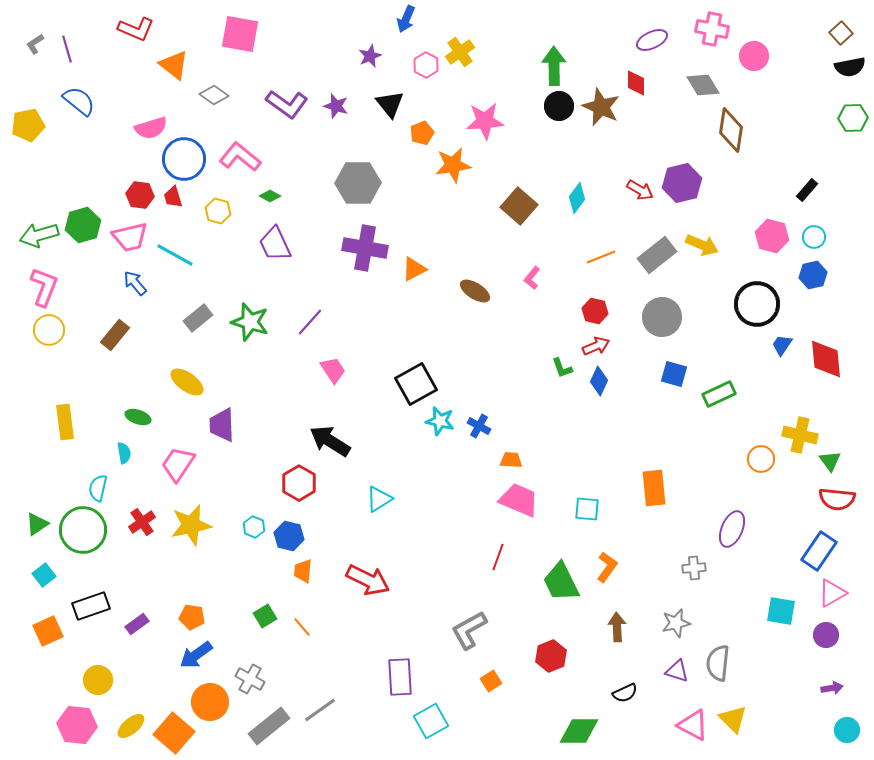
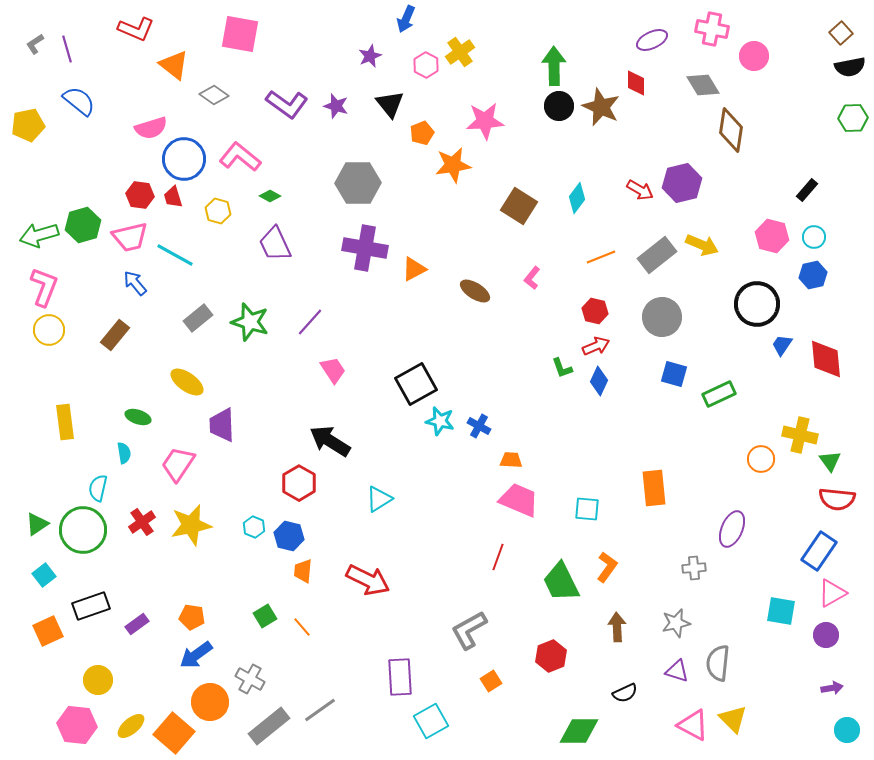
brown square at (519, 206): rotated 9 degrees counterclockwise
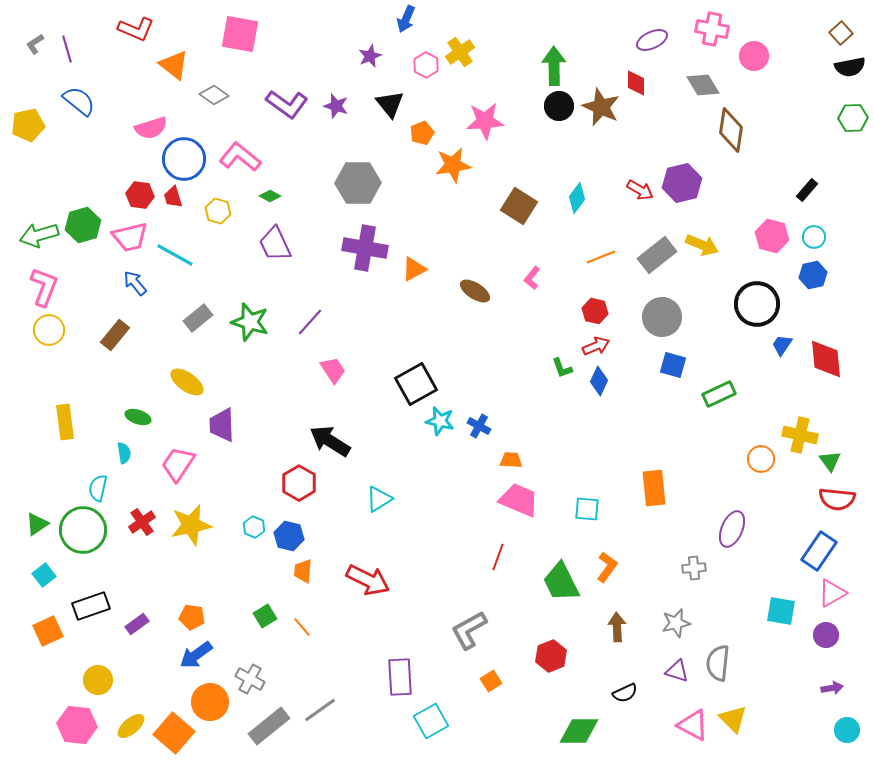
blue square at (674, 374): moved 1 px left, 9 px up
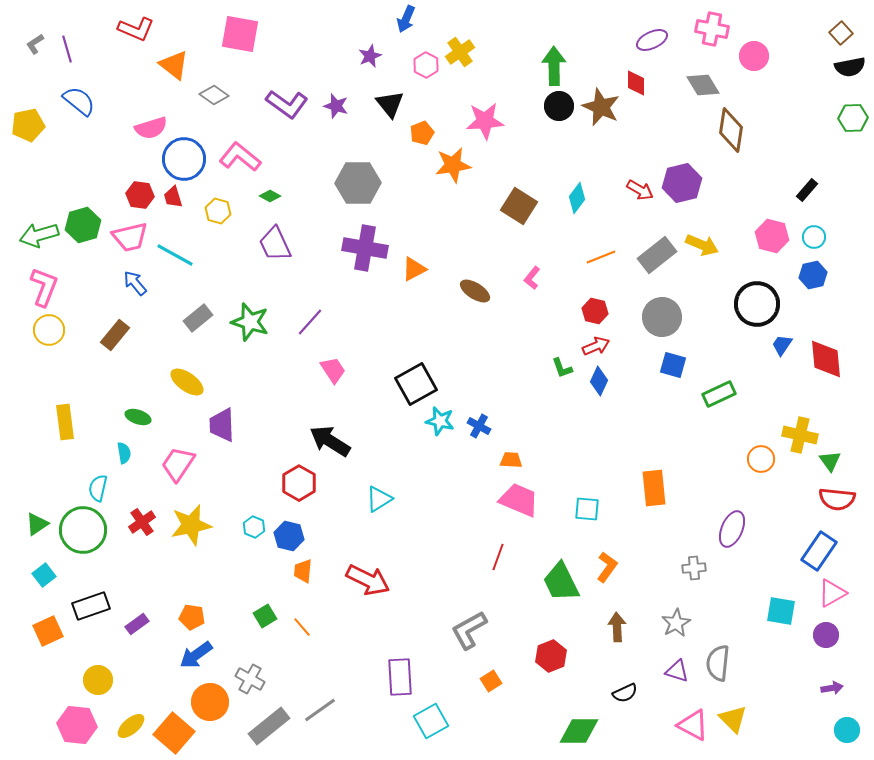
gray star at (676, 623): rotated 16 degrees counterclockwise
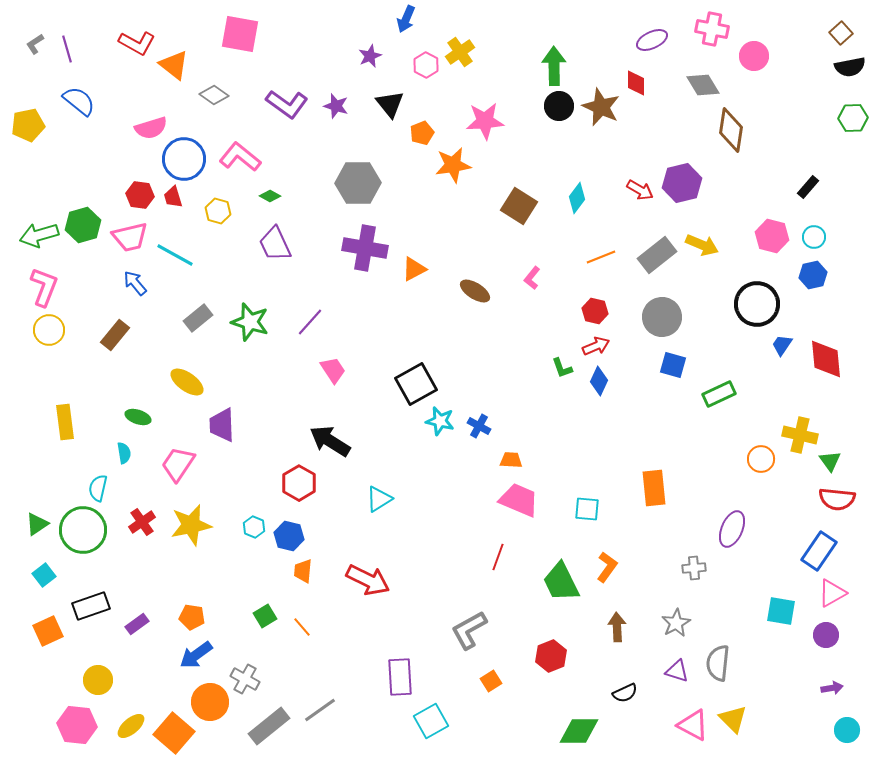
red L-shape at (136, 29): moved 1 px right, 14 px down; rotated 6 degrees clockwise
black rectangle at (807, 190): moved 1 px right, 3 px up
gray cross at (250, 679): moved 5 px left
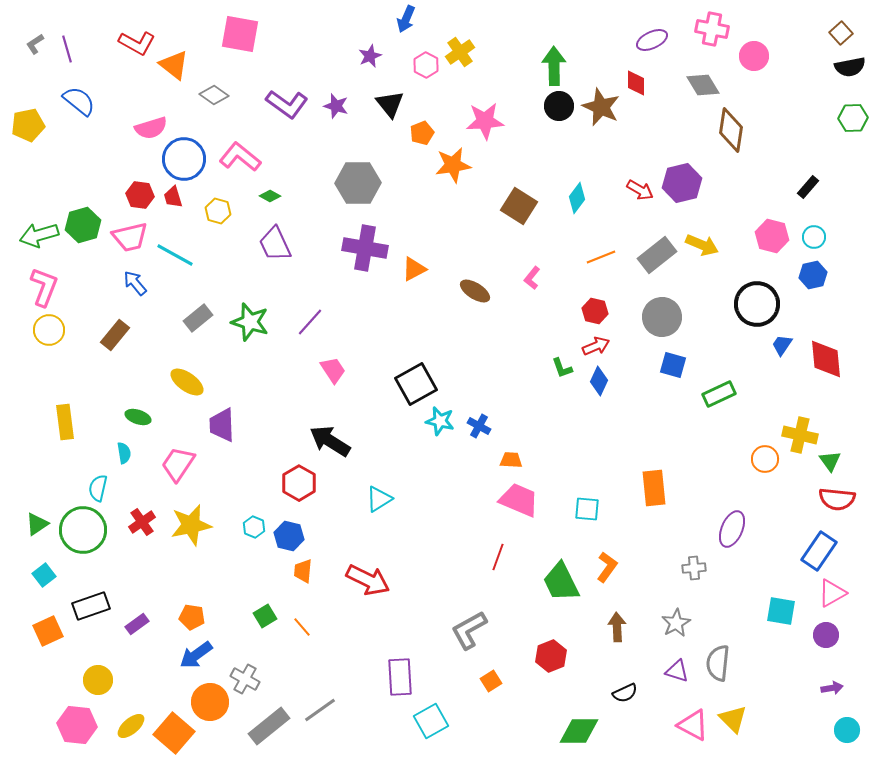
orange circle at (761, 459): moved 4 px right
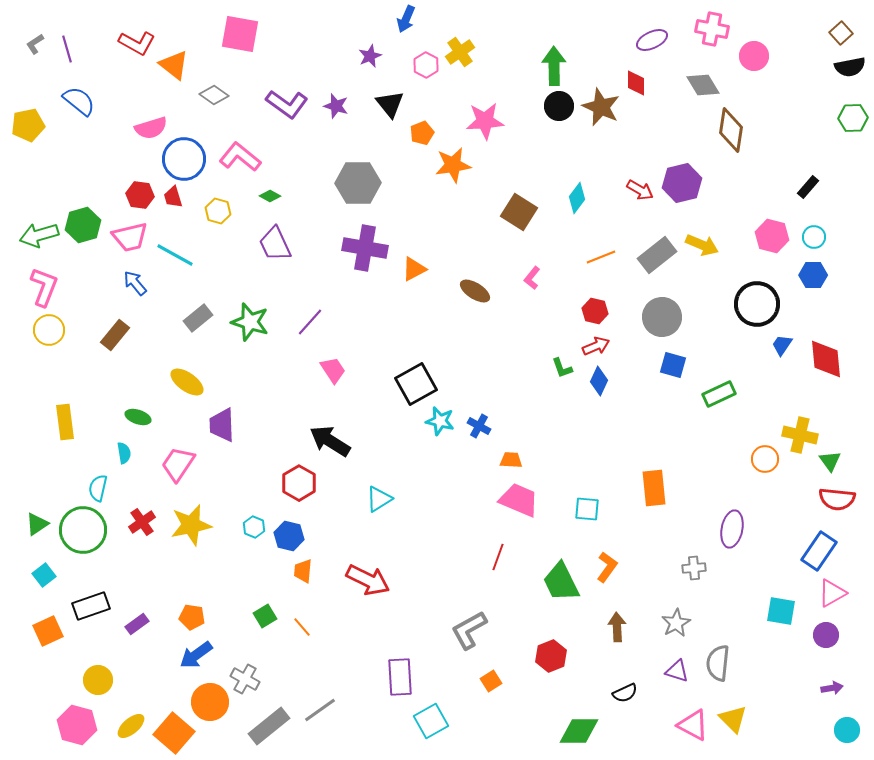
brown square at (519, 206): moved 6 px down
blue hexagon at (813, 275): rotated 12 degrees clockwise
purple ellipse at (732, 529): rotated 12 degrees counterclockwise
pink hexagon at (77, 725): rotated 9 degrees clockwise
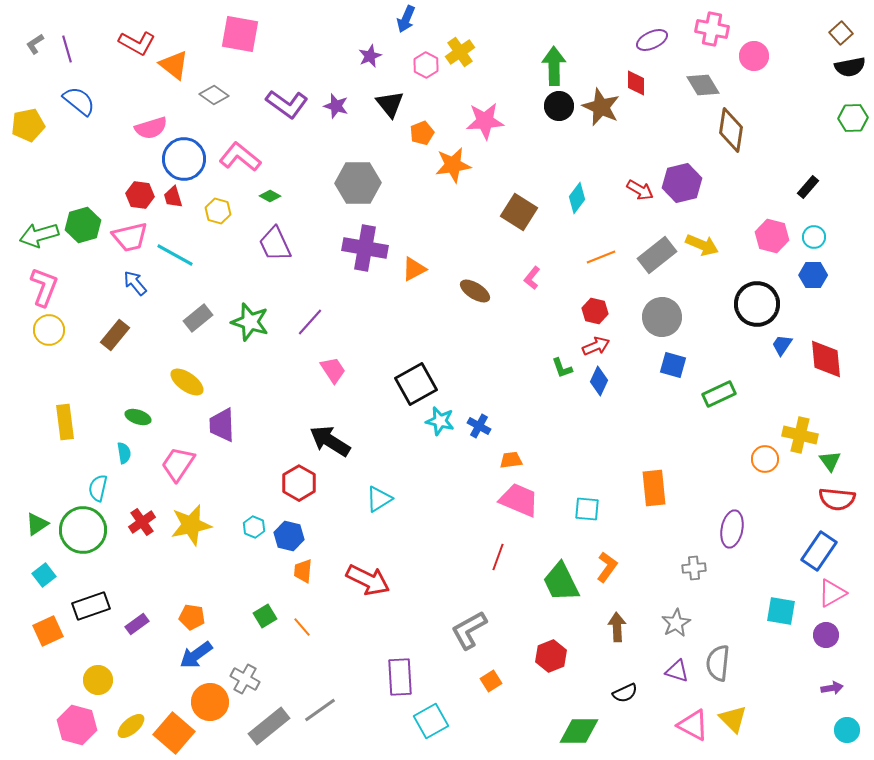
orange trapezoid at (511, 460): rotated 10 degrees counterclockwise
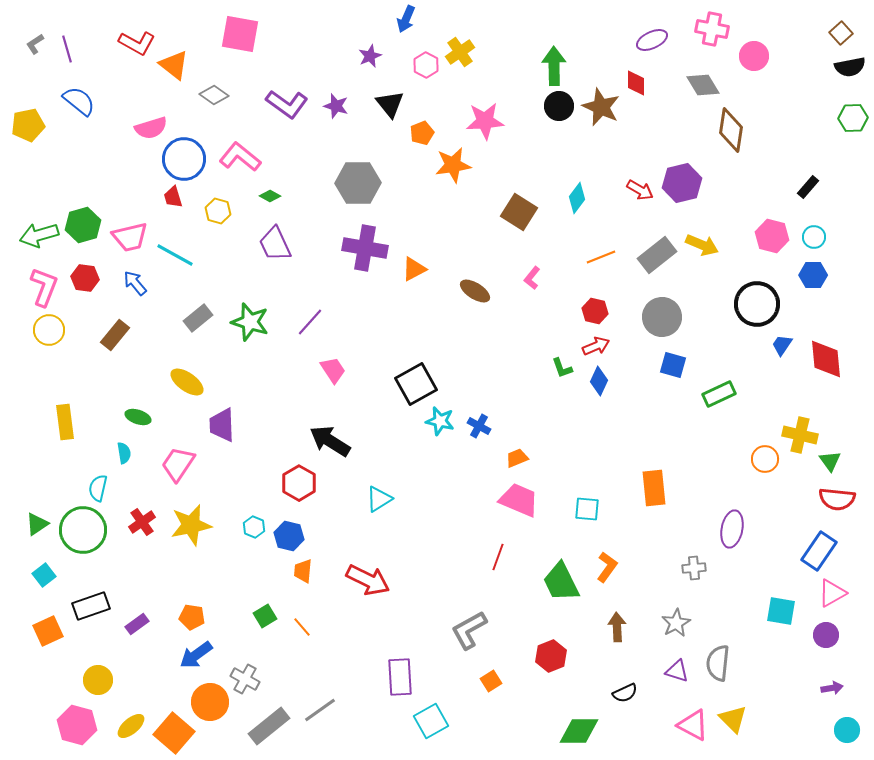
red hexagon at (140, 195): moved 55 px left, 83 px down
orange trapezoid at (511, 460): moved 6 px right, 2 px up; rotated 15 degrees counterclockwise
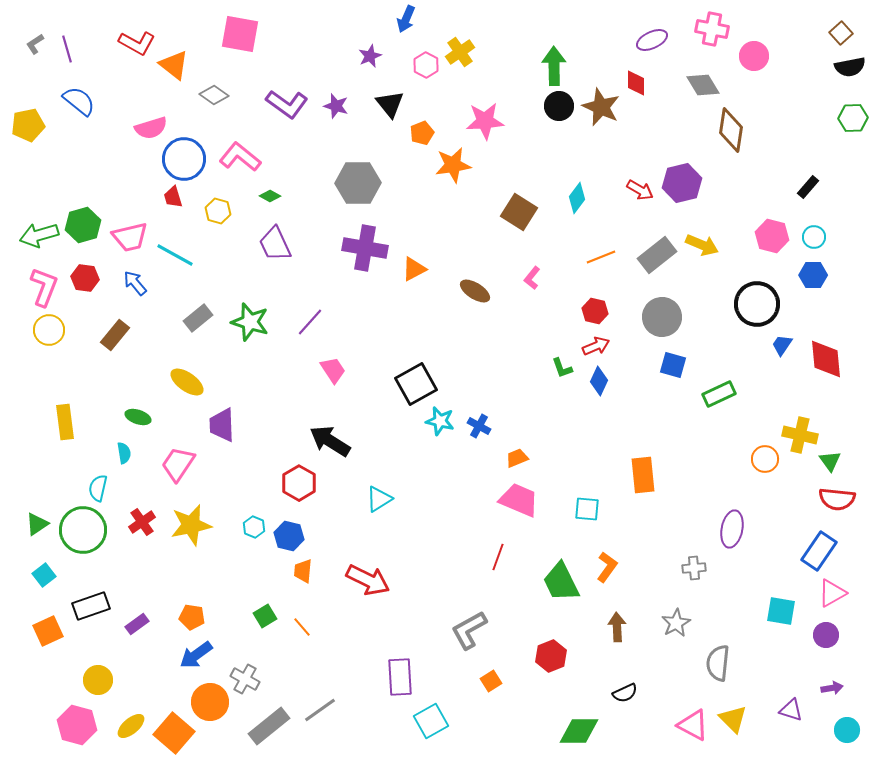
orange rectangle at (654, 488): moved 11 px left, 13 px up
purple triangle at (677, 671): moved 114 px right, 39 px down
